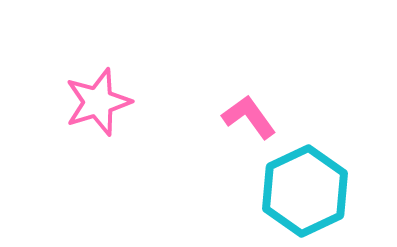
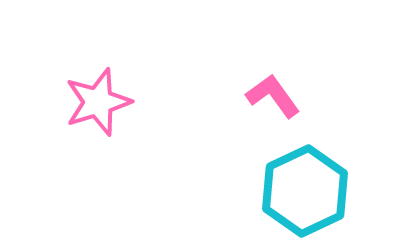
pink L-shape: moved 24 px right, 21 px up
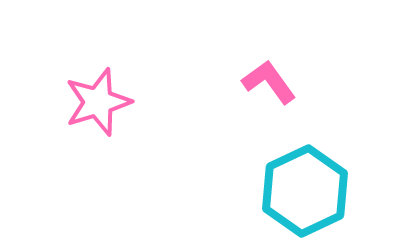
pink L-shape: moved 4 px left, 14 px up
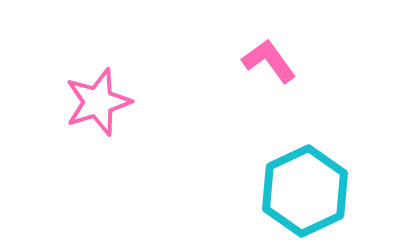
pink L-shape: moved 21 px up
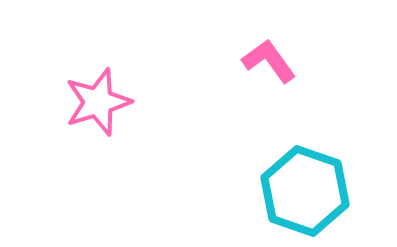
cyan hexagon: rotated 16 degrees counterclockwise
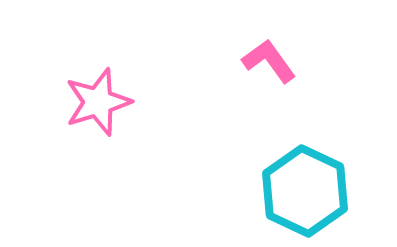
cyan hexagon: rotated 6 degrees clockwise
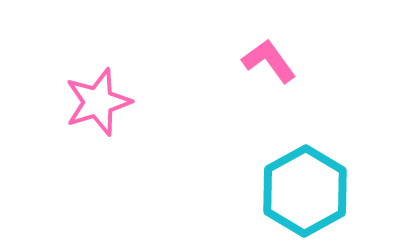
cyan hexagon: rotated 6 degrees clockwise
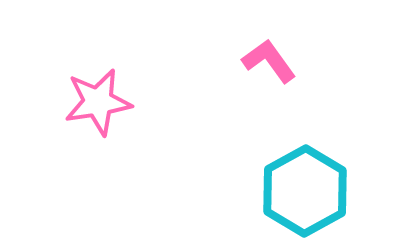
pink star: rotated 8 degrees clockwise
